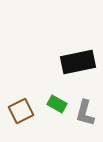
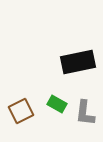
gray L-shape: rotated 8 degrees counterclockwise
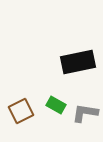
green rectangle: moved 1 px left, 1 px down
gray L-shape: rotated 92 degrees clockwise
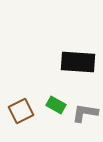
black rectangle: rotated 16 degrees clockwise
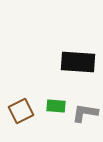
green rectangle: moved 1 px down; rotated 24 degrees counterclockwise
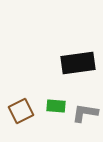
black rectangle: moved 1 px down; rotated 12 degrees counterclockwise
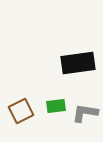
green rectangle: rotated 12 degrees counterclockwise
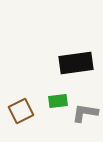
black rectangle: moved 2 px left
green rectangle: moved 2 px right, 5 px up
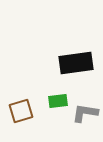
brown square: rotated 10 degrees clockwise
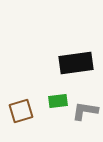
gray L-shape: moved 2 px up
